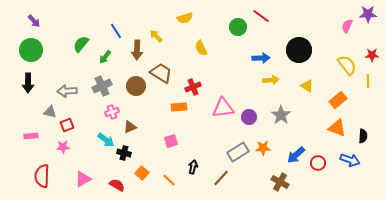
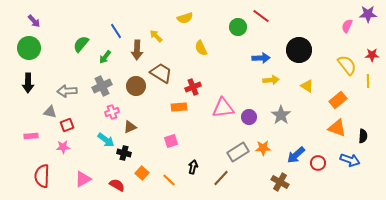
green circle at (31, 50): moved 2 px left, 2 px up
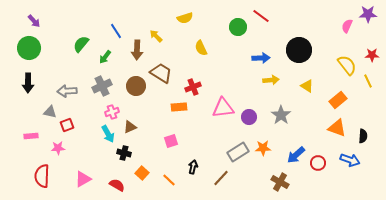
yellow line at (368, 81): rotated 24 degrees counterclockwise
cyan arrow at (106, 140): moved 2 px right, 6 px up; rotated 24 degrees clockwise
pink star at (63, 147): moved 5 px left, 1 px down
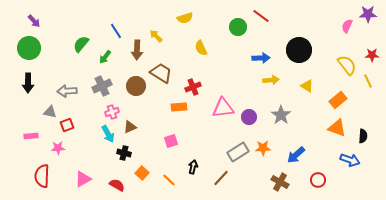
red circle at (318, 163): moved 17 px down
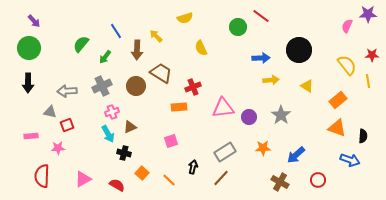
yellow line at (368, 81): rotated 16 degrees clockwise
gray rectangle at (238, 152): moved 13 px left
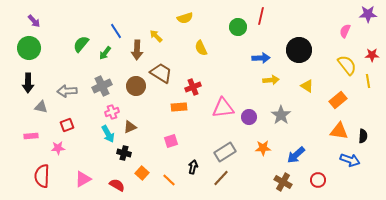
red line at (261, 16): rotated 66 degrees clockwise
pink semicircle at (347, 26): moved 2 px left, 5 px down
green arrow at (105, 57): moved 4 px up
gray triangle at (50, 112): moved 9 px left, 5 px up
orange triangle at (337, 128): moved 2 px right, 3 px down; rotated 12 degrees counterclockwise
brown cross at (280, 182): moved 3 px right
